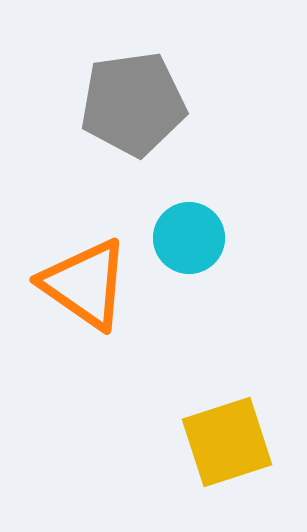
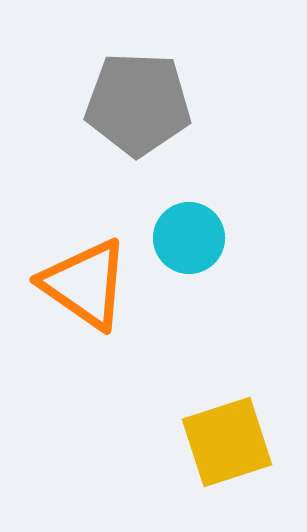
gray pentagon: moved 5 px right; rotated 10 degrees clockwise
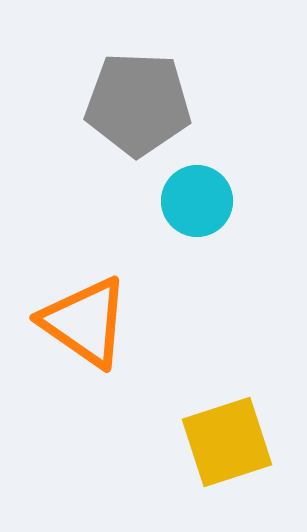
cyan circle: moved 8 px right, 37 px up
orange triangle: moved 38 px down
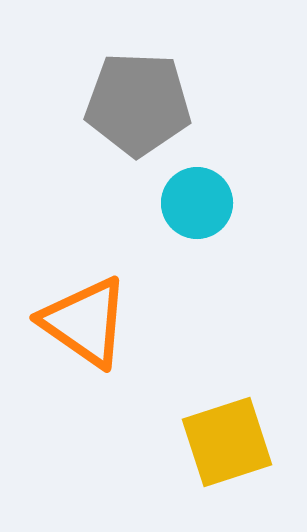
cyan circle: moved 2 px down
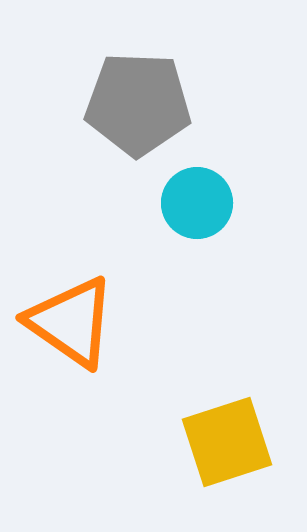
orange triangle: moved 14 px left
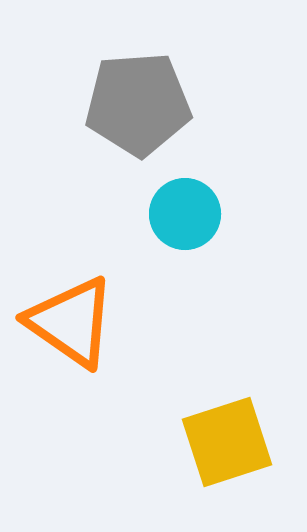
gray pentagon: rotated 6 degrees counterclockwise
cyan circle: moved 12 px left, 11 px down
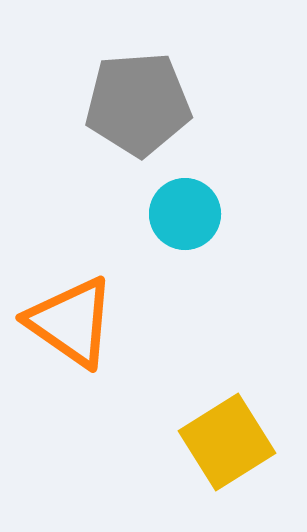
yellow square: rotated 14 degrees counterclockwise
